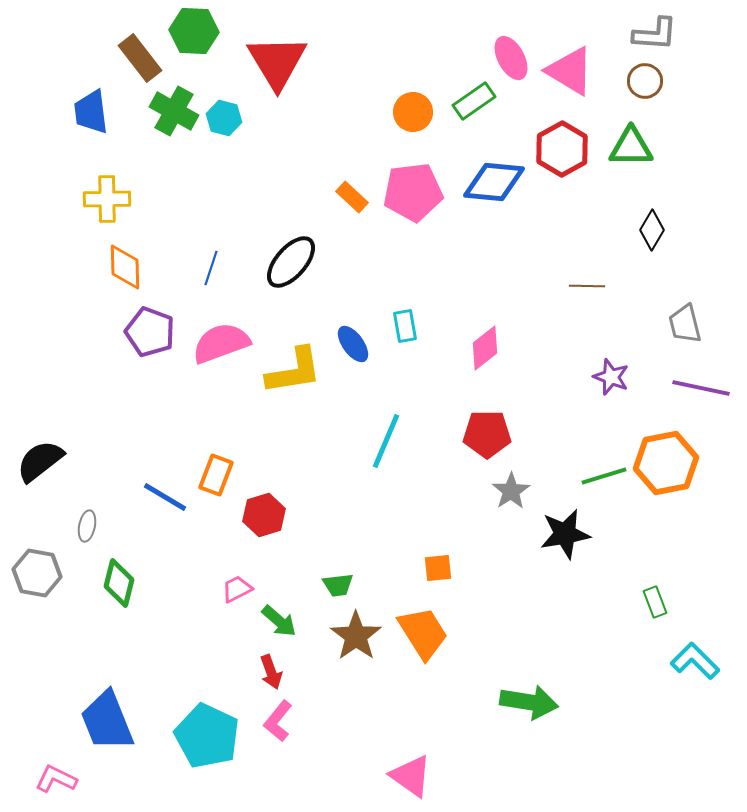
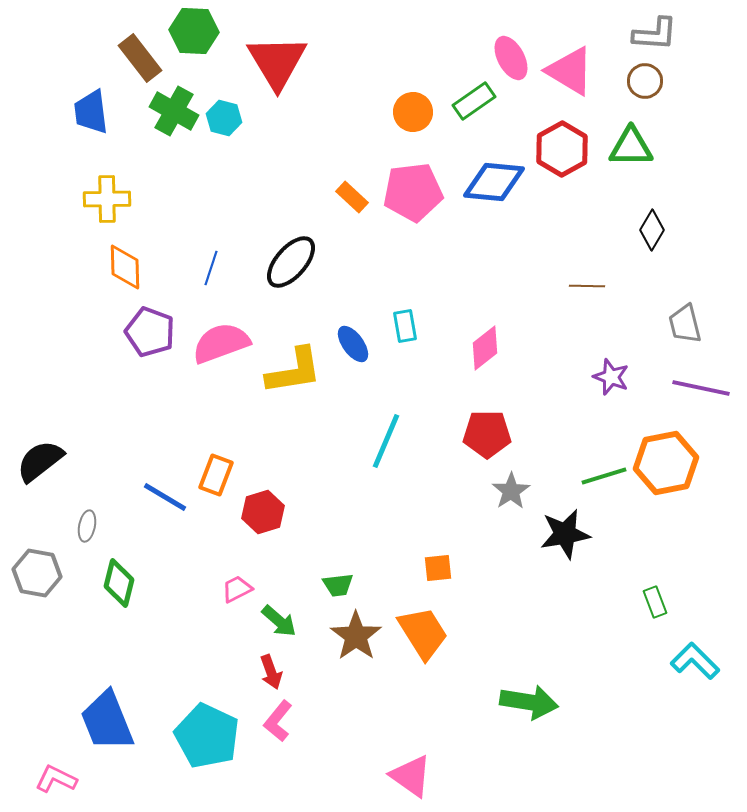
red hexagon at (264, 515): moved 1 px left, 3 px up
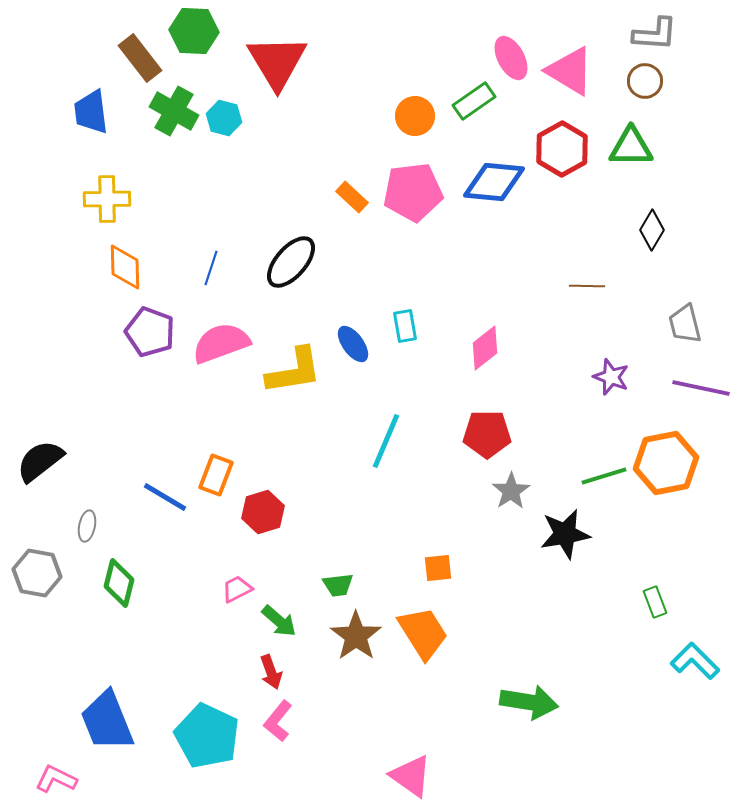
orange circle at (413, 112): moved 2 px right, 4 px down
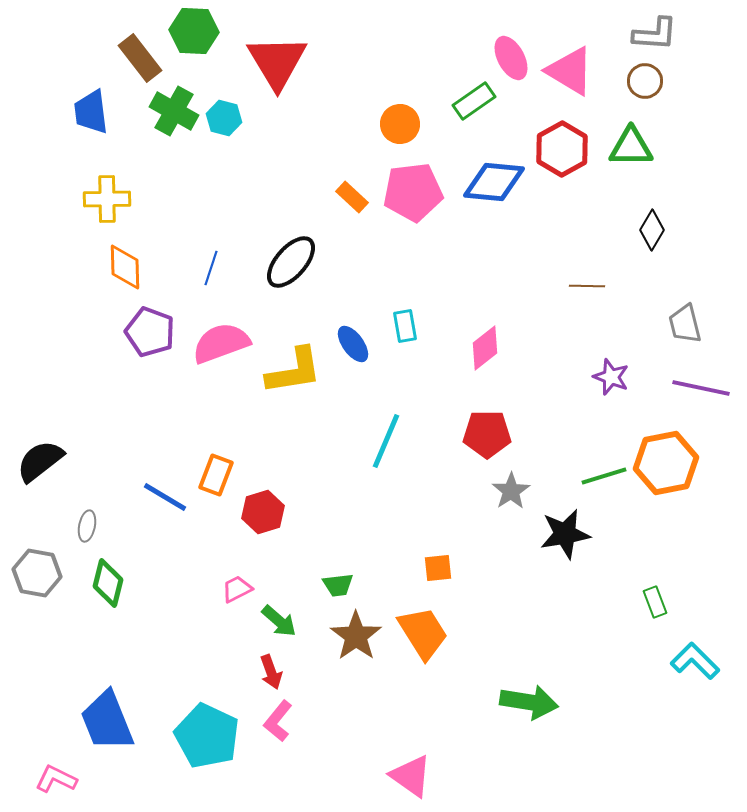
orange circle at (415, 116): moved 15 px left, 8 px down
green diamond at (119, 583): moved 11 px left
